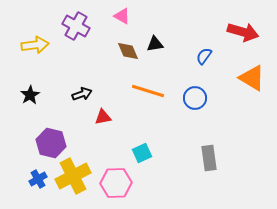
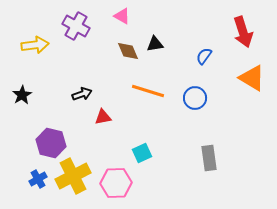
red arrow: rotated 56 degrees clockwise
black star: moved 8 px left
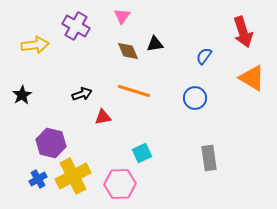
pink triangle: rotated 36 degrees clockwise
orange line: moved 14 px left
pink hexagon: moved 4 px right, 1 px down
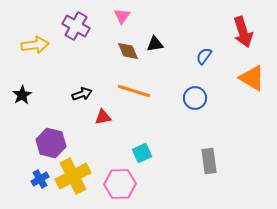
gray rectangle: moved 3 px down
blue cross: moved 2 px right
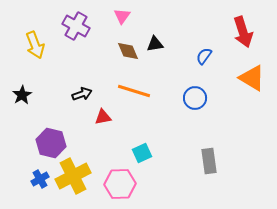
yellow arrow: rotated 76 degrees clockwise
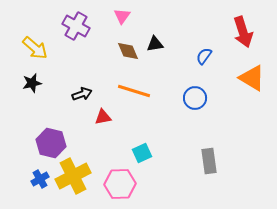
yellow arrow: moved 3 px down; rotated 28 degrees counterclockwise
black star: moved 10 px right, 12 px up; rotated 18 degrees clockwise
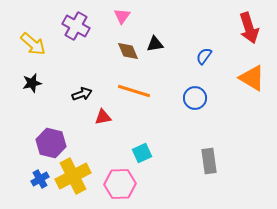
red arrow: moved 6 px right, 4 px up
yellow arrow: moved 2 px left, 4 px up
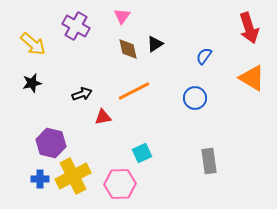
black triangle: rotated 24 degrees counterclockwise
brown diamond: moved 2 px up; rotated 10 degrees clockwise
orange line: rotated 44 degrees counterclockwise
blue cross: rotated 30 degrees clockwise
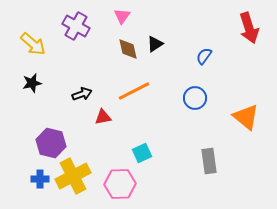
orange triangle: moved 6 px left, 39 px down; rotated 8 degrees clockwise
